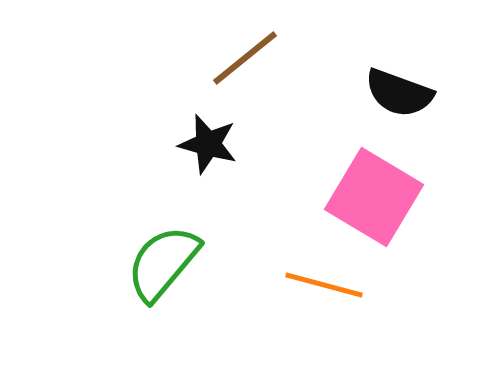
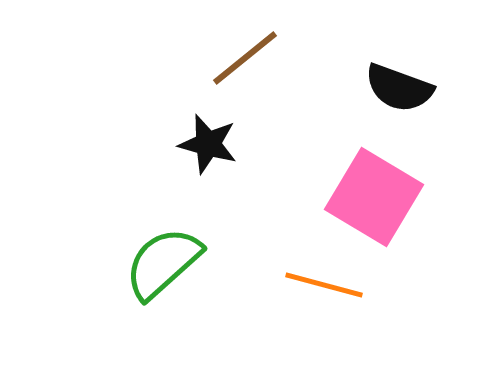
black semicircle: moved 5 px up
green semicircle: rotated 8 degrees clockwise
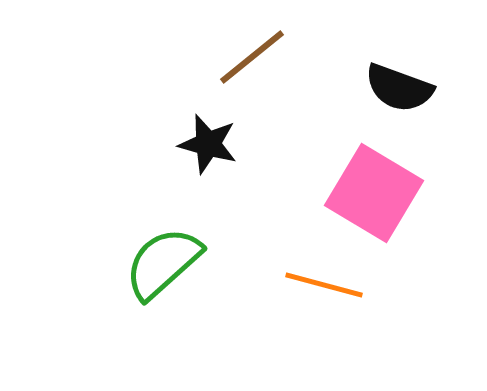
brown line: moved 7 px right, 1 px up
pink square: moved 4 px up
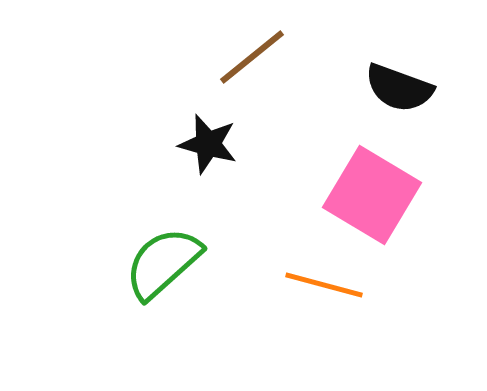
pink square: moved 2 px left, 2 px down
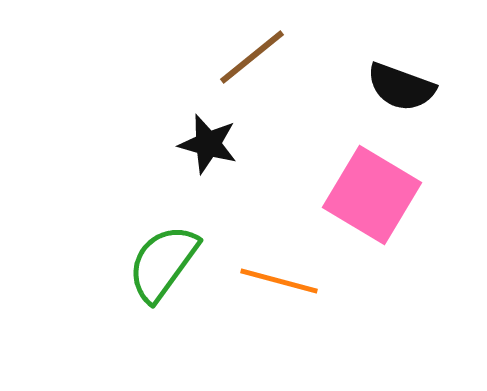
black semicircle: moved 2 px right, 1 px up
green semicircle: rotated 12 degrees counterclockwise
orange line: moved 45 px left, 4 px up
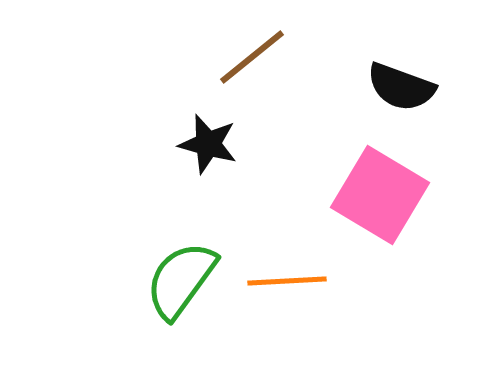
pink square: moved 8 px right
green semicircle: moved 18 px right, 17 px down
orange line: moved 8 px right; rotated 18 degrees counterclockwise
